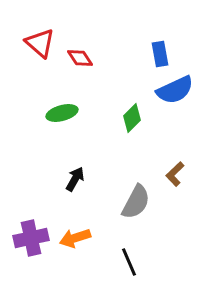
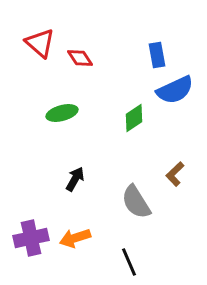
blue rectangle: moved 3 px left, 1 px down
green diamond: moved 2 px right; rotated 12 degrees clockwise
gray semicircle: rotated 120 degrees clockwise
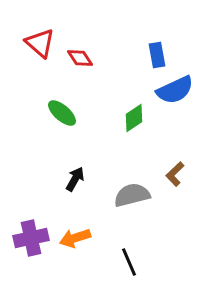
green ellipse: rotated 56 degrees clockwise
gray semicircle: moved 4 px left, 7 px up; rotated 108 degrees clockwise
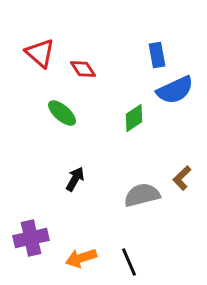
red triangle: moved 10 px down
red diamond: moved 3 px right, 11 px down
brown L-shape: moved 7 px right, 4 px down
gray semicircle: moved 10 px right
orange arrow: moved 6 px right, 20 px down
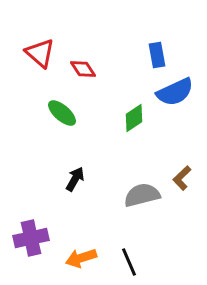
blue semicircle: moved 2 px down
